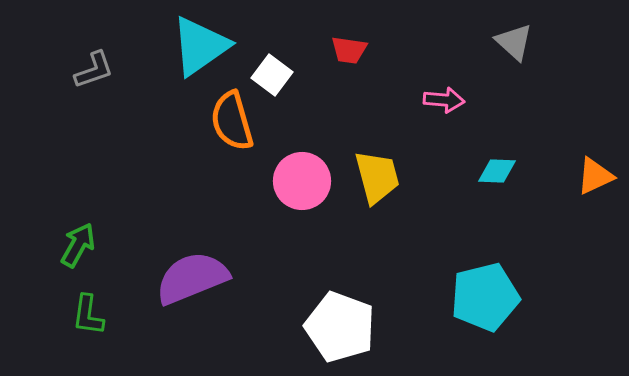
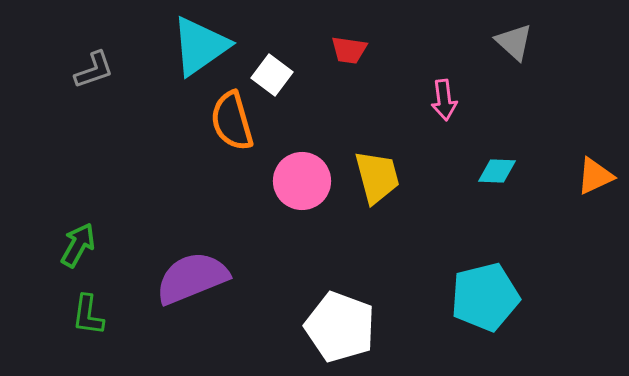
pink arrow: rotated 78 degrees clockwise
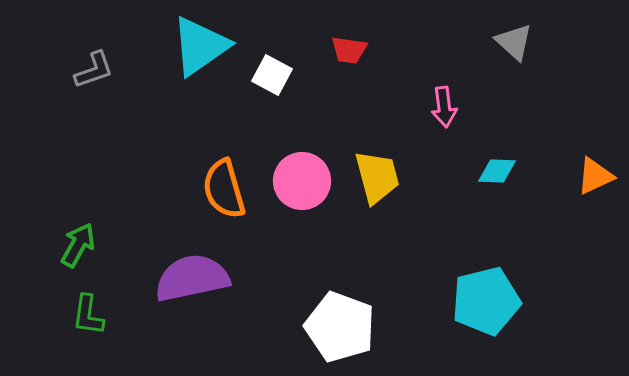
white square: rotated 9 degrees counterclockwise
pink arrow: moved 7 px down
orange semicircle: moved 8 px left, 68 px down
purple semicircle: rotated 10 degrees clockwise
cyan pentagon: moved 1 px right, 4 px down
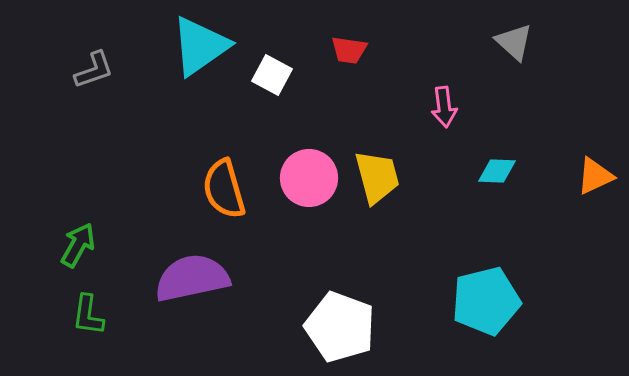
pink circle: moved 7 px right, 3 px up
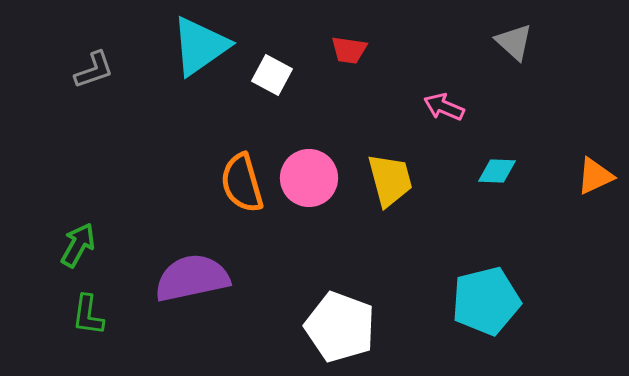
pink arrow: rotated 120 degrees clockwise
yellow trapezoid: moved 13 px right, 3 px down
orange semicircle: moved 18 px right, 6 px up
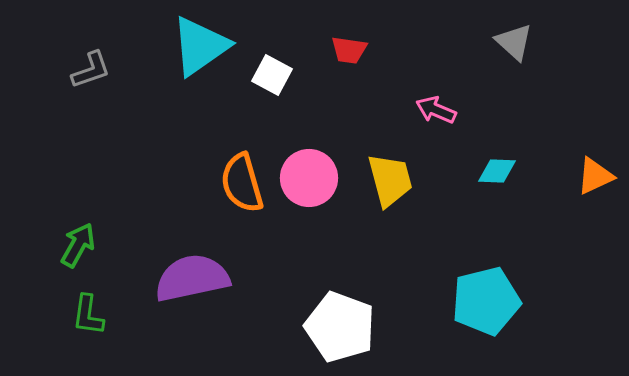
gray L-shape: moved 3 px left
pink arrow: moved 8 px left, 3 px down
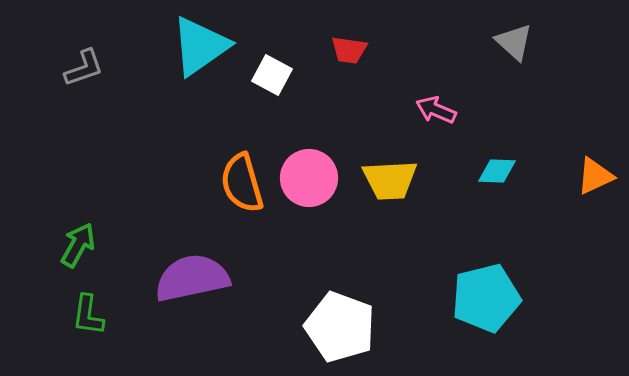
gray L-shape: moved 7 px left, 2 px up
yellow trapezoid: rotated 102 degrees clockwise
cyan pentagon: moved 3 px up
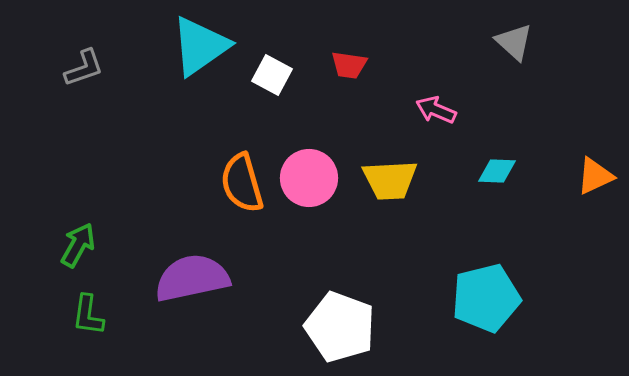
red trapezoid: moved 15 px down
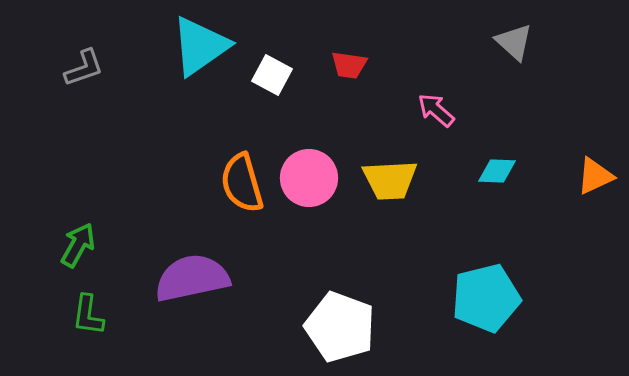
pink arrow: rotated 18 degrees clockwise
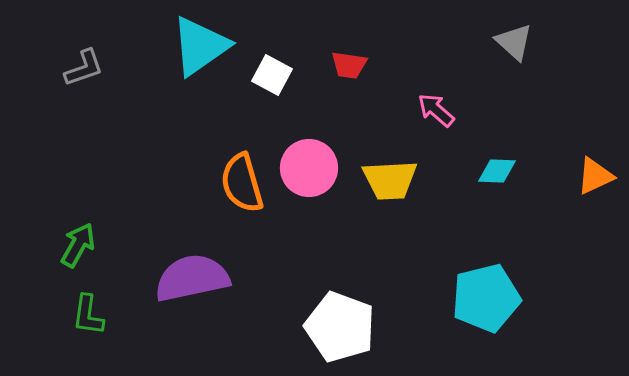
pink circle: moved 10 px up
